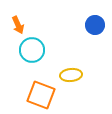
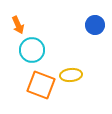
orange square: moved 10 px up
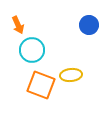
blue circle: moved 6 px left
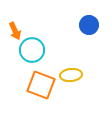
orange arrow: moved 3 px left, 6 px down
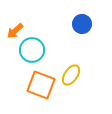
blue circle: moved 7 px left, 1 px up
orange arrow: rotated 72 degrees clockwise
yellow ellipse: rotated 50 degrees counterclockwise
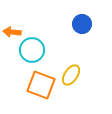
orange arrow: moved 3 px left, 1 px down; rotated 48 degrees clockwise
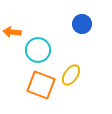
cyan circle: moved 6 px right
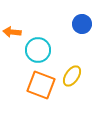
yellow ellipse: moved 1 px right, 1 px down
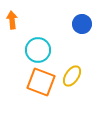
orange arrow: moved 12 px up; rotated 78 degrees clockwise
orange square: moved 3 px up
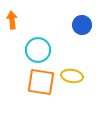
blue circle: moved 1 px down
yellow ellipse: rotated 65 degrees clockwise
orange square: rotated 12 degrees counterclockwise
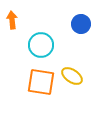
blue circle: moved 1 px left, 1 px up
cyan circle: moved 3 px right, 5 px up
yellow ellipse: rotated 25 degrees clockwise
